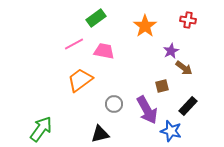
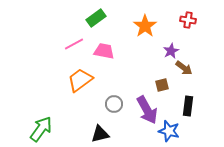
brown square: moved 1 px up
black rectangle: rotated 36 degrees counterclockwise
blue star: moved 2 px left
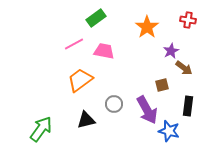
orange star: moved 2 px right, 1 px down
black triangle: moved 14 px left, 14 px up
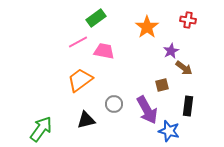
pink line: moved 4 px right, 2 px up
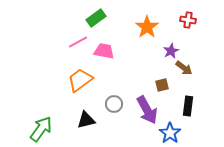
blue star: moved 1 px right, 2 px down; rotated 20 degrees clockwise
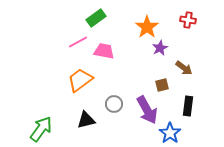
purple star: moved 11 px left, 3 px up
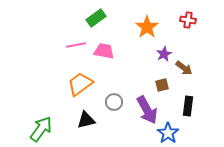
pink line: moved 2 px left, 3 px down; rotated 18 degrees clockwise
purple star: moved 4 px right, 6 px down
orange trapezoid: moved 4 px down
gray circle: moved 2 px up
blue star: moved 2 px left
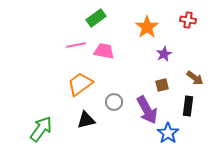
brown arrow: moved 11 px right, 10 px down
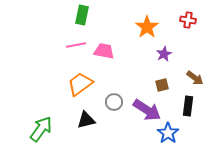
green rectangle: moved 14 px left, 3 px up; rotated 42 degrees counterclockwise
purple arrow: rotated 28 degrees counterclockwise
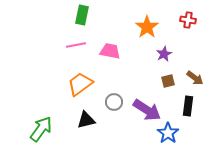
pink trapezoid: moved 6 px right
brown square: moved 6 px right, 4 px up
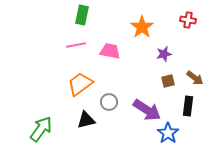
orange star: moved 5 px left
purple star: rotated 14 degrees clockwise
gray circle: moved 5 px left
